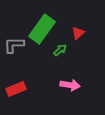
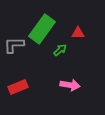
red triangle: rotated 40 degrees clockwise
red rectangle: moved 2 px right, 2 px up
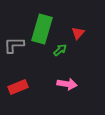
green rectangle: rotated 20 degrees counterclockwise
red triangle: rotated 48 degrees counterclockwise
pink arrow: moved 3 px left, 1 px up
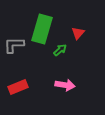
pink arrow: moved 2 px left, 1 px down
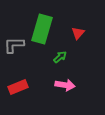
green arrow: moved 7 px down
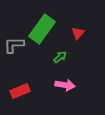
green rectangle: rotated 20 degrees clockwise
red rectangle: moved 2 px right, 4 px down
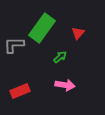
green rectangle: moved 1 px up
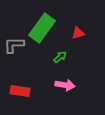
red triangle: rotated 32 degrees clockwise
red rectangle: rotated 30 degrees clockwise
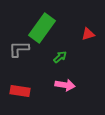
red triangle: moved 10 px right, 1 px down
gray L-shape: moved 5 px right, 4 px down
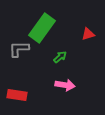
red rectangle: moved 3 px left, 4 px down
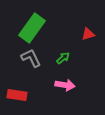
green rectangle: moved 10 px left
gray L-shape: moved 12 px right, 9 px down; rotated 65 degrees clockwise
green arrow: moved 3 px right, 1 px down
